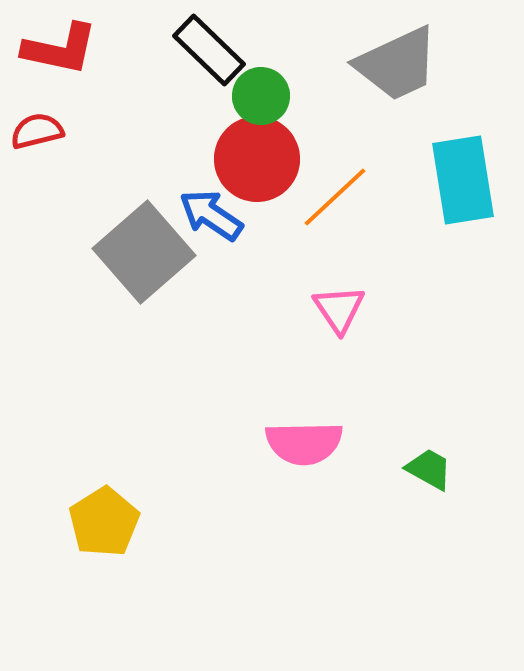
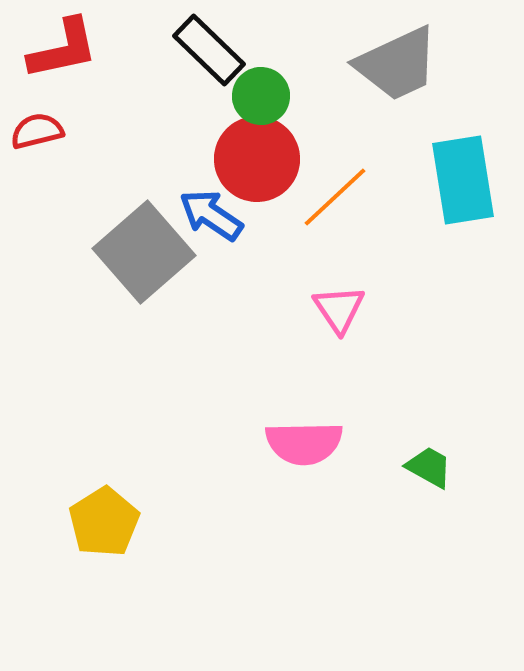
red L-shape: moved 3 px right; rotated 24 degrees counterclockwise
green trapezoid: moved 2 px up
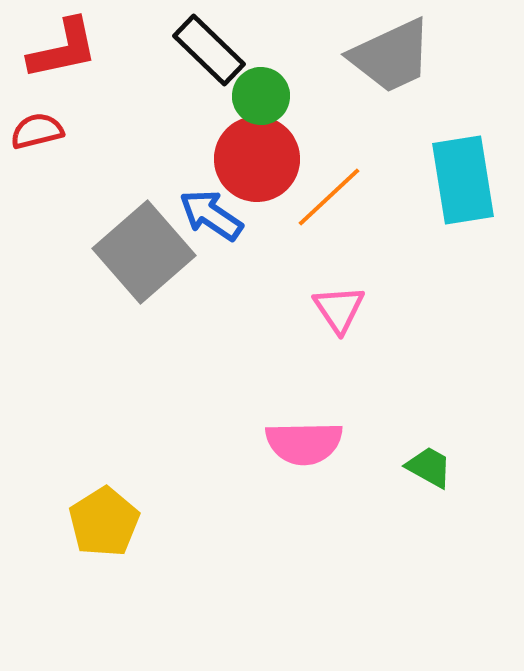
gray trapezoid: moved 6 px left, 8 px up
orange line: moved 6 px left
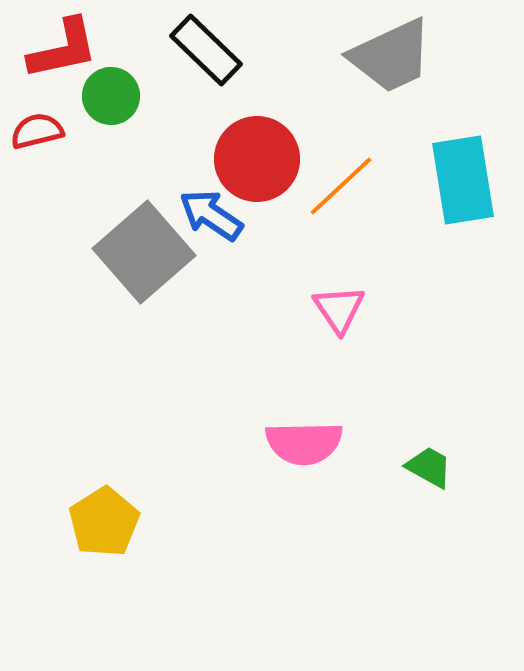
black rectangle: moved 3 px left
green circle: moved 150 px left
orange line: moved 12 px right, 11 px up
